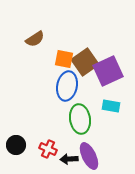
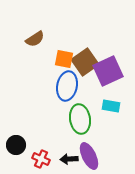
red cross: moved 7 px left, 10 px down
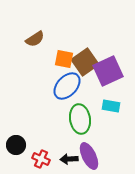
blue ellipse: rotated 32 degrees clockwise
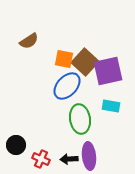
brown semicircle: moved 6 px left, 2 px down
brown square: rotated 12 degrees counterclockwise
purple square: rotated 12 degrees clockwise
purple ellipse: rotated 20 degrees clockwise
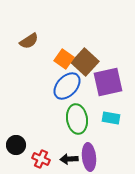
orange square: rotated 24 degrees clockwise
purple square: moved 11 px down
cyan rectangle: moved 12 px down
green ellipse: moved 3 px left
purple ellipse: moved 1 px down
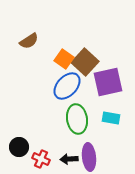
black circle: moved 3 px right, 2 px down
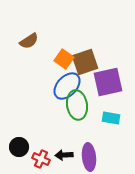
brown square: rotated 28 degrees clockwise
green ellipse: moved 14 px up
black arrow: moved 5 px left, 4 px up
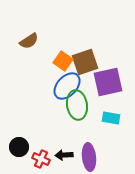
orange square: moved 1 px left, 2 px down
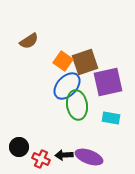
purple ellipse: rotated 64 degrees counterclockwise
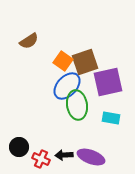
purple ellipse: moved 2 px right
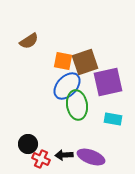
orange square: rotated 24 degrees counterclockwise
cyan rectangle: moved 2 px right, 1 px down
black circle: moved 9 px right, 3 px up
